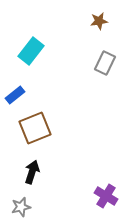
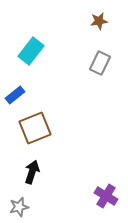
gray rectangle: moved 5 px left
gray star: moved 2 px left
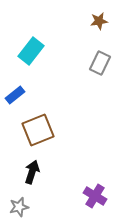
brown square: moved 3 px right, 2 px down
purple cross: moved 11 px left
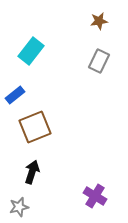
gray rectangle: moved 1 px left, 2 px up
brown square: moved 3 px left, 3 px up
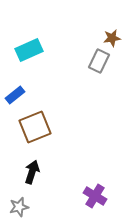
brown star: moved 13 px right, 17 px down
cyan rectangle: moved 2 px left, 1 px up; rotated 28 degrees clockwise
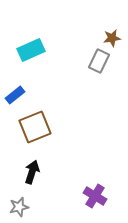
cyan rectangle: moved 2 px right
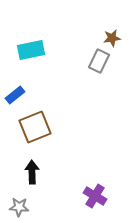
cyan rectangle: rotated 12 degrees clockwise
black arrow: rotated 20 degrees counterclockwise
gray star: rotated 18 degrees clockwise
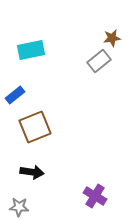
gray rectangle: rotated 25 degrees clockwise
black arrow: rotated 100 degrees clockwise
